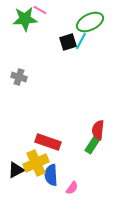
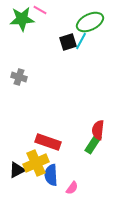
green star: moved 3 px left
black triangle: moved 1 px right
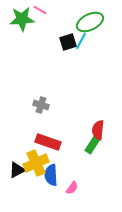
gray cross: moved 22 px right, 28 px down
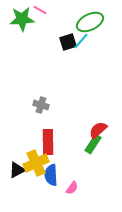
cyan line: rotated 12 degrees clockwise
red semicircle: rotated 42 degrees clockwise
red rectangle: rotated 70 degrees clockwise
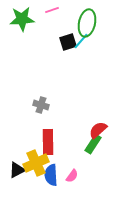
pink line: moved 12 px right; rotated 48 degrees counterclockwise
green ellipse: moved 3 px left, 1 px down; rotated 52 degrees counterclockwise
pink semicircle: moved 12 px up
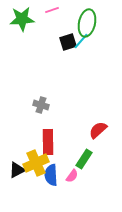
green rectangle: moved 9 px left, 15 px down
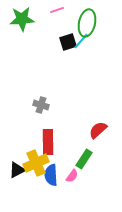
pink line: moved 5 px right
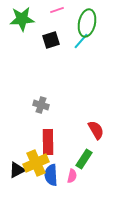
black square: moved 17 px left, 2 px up
red semicircle: moved 2 px left; rotated 102 degrees clockwise
pink semicircle: rotated 24 degrees counterclockwise
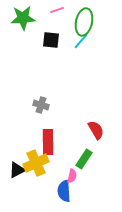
green star: moved 1 px right, 1 px up
green ellipse: moved 3 px left, 1 px up
black square: rotated 24 degrees clockwise
blue semicircle: moved 13 px right, 16 px down
